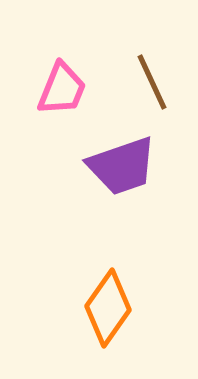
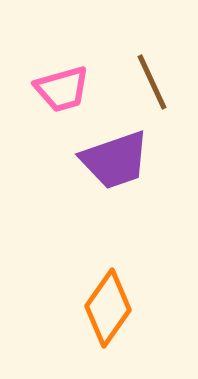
pink trapezoid: rotated 52 degrees clockwise
purple trapezoid: moved 7 px left, 6 px up
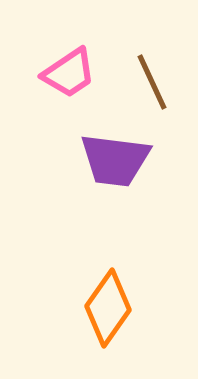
pink trapezoid: moved 7 px right, 16 px up; rotated 18 degrees counterclockwise
purple trapezoid: rotated 26 degrees clockwise
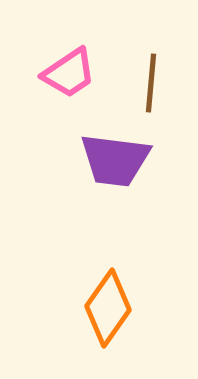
brown line: moved 1 px left, 1 px down; rotated 30 degrees clockwise
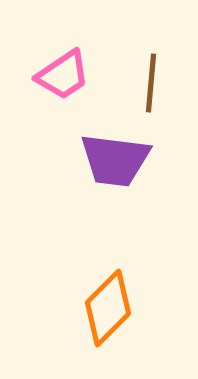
pink trapezoid: moved 6 px left, 2 px down
orange diamond: rotated 10 degrees clockwise
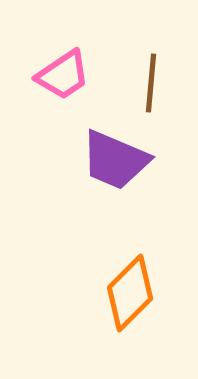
purple trapezoid: rotated 16 degrees clockwise
orange diamond: moved 22 px right, 15 px up
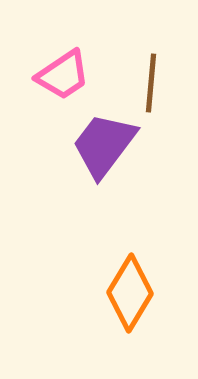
purple trapezoid: moved 11 px left, 15 px up; rotated 104 degrees clockwise
orange diamond: rotated 14 degrees counterclockwise
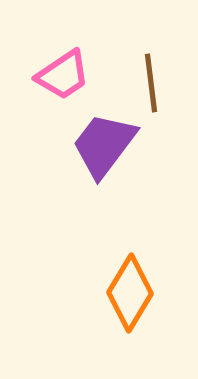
brown line: rotated 12 degrees counterclockwise
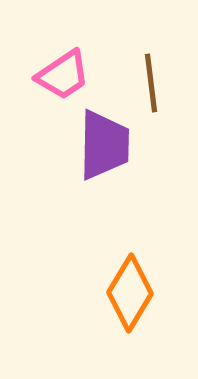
purple trapezoid: rotated 144 degrees clockwise
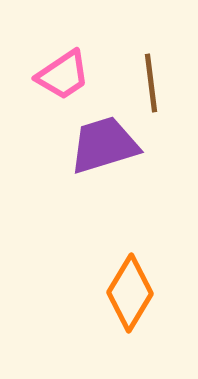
purple trapezoid: rotated 108 degrees counterclockwise
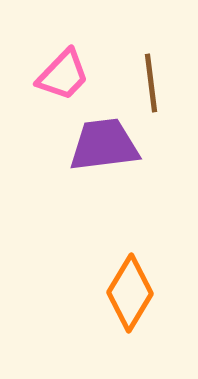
pink trapezoid: rotated 12 degrees counterclockwise
purple trapezoid: rotated 10 degrees clockwise
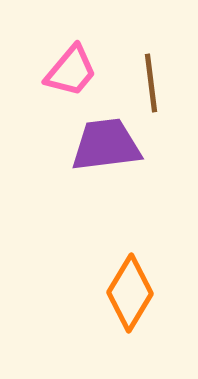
pink trapezoid: moved 8 px right, 4 px up; rotated 4 degrees counterclockwise
purple trapezoid: moved 2 px right
